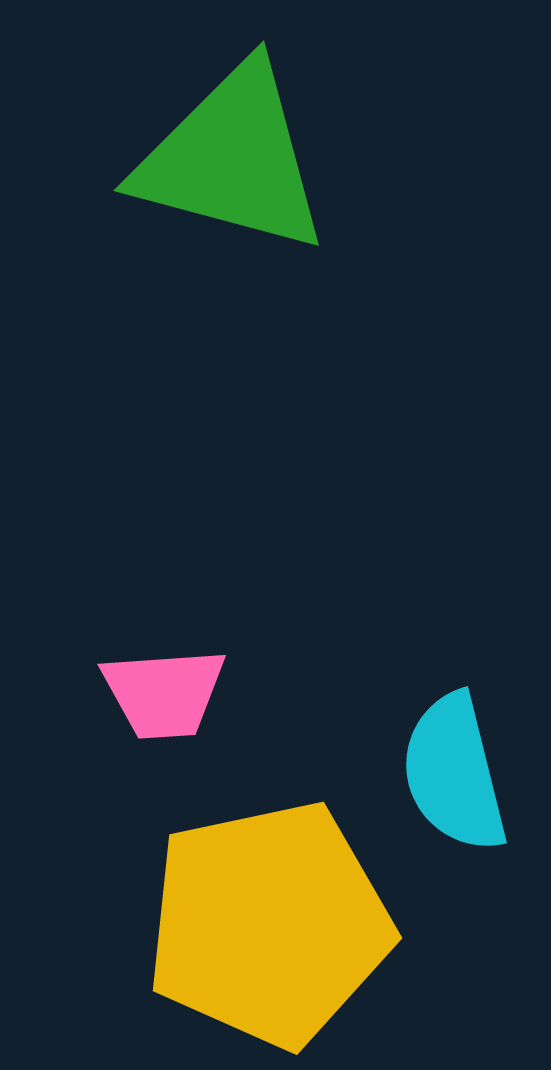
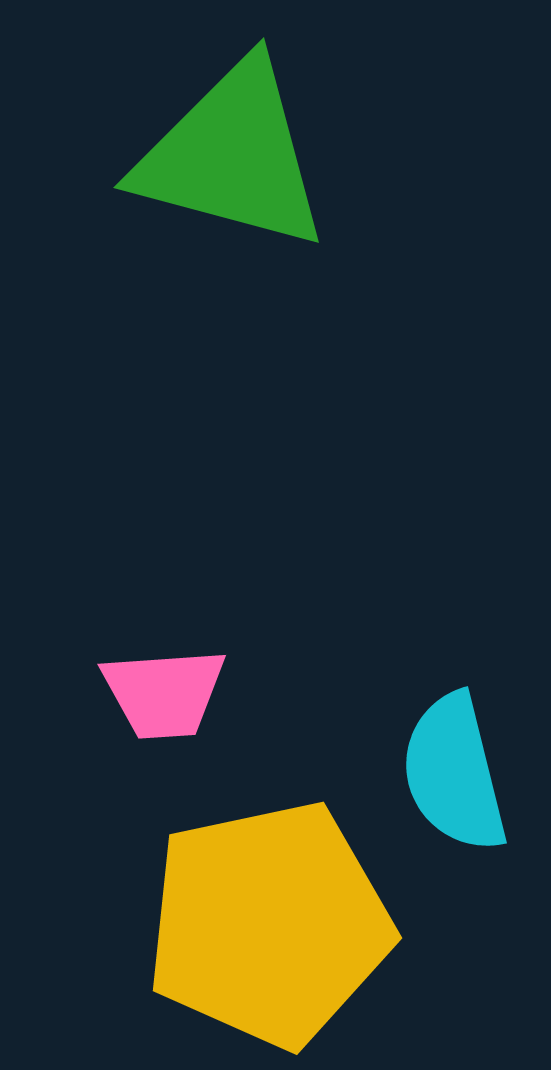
green triangle: moved 3 px up
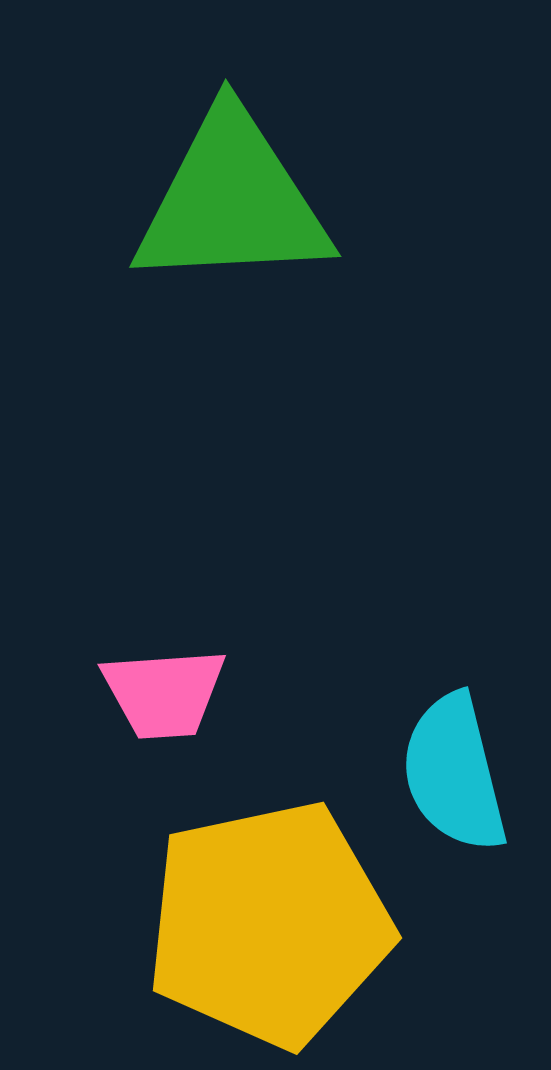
green triangle: moved 45 px down; rotated 18 degrees counterclockwise
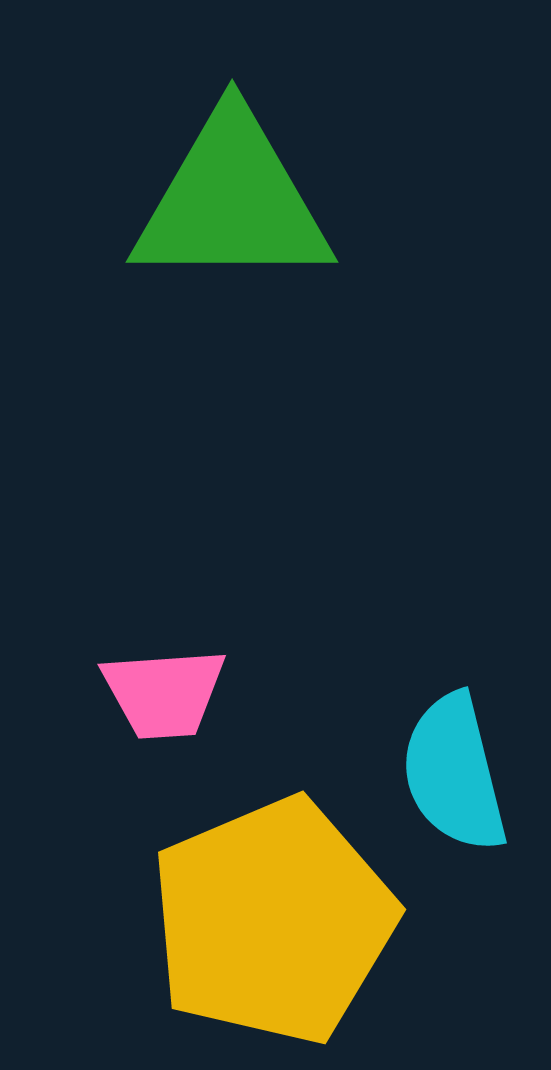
green triangle: rotated 3 degrees clockwise
yellow pentagon: moved 4 px right, 3 px up; rotated 11 degrees counterclockwise
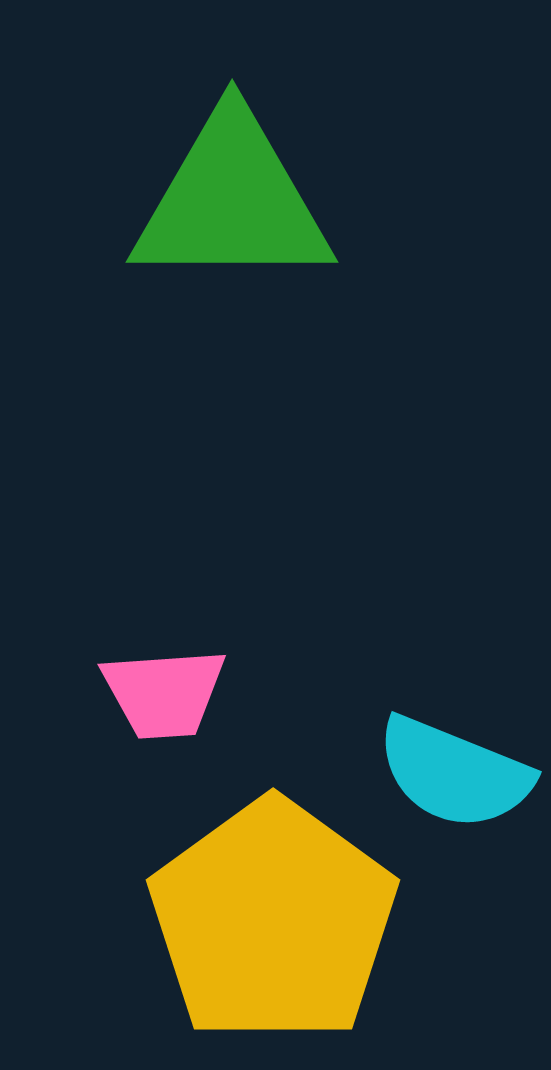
cyan semicircle: rotated 54 degrees counterclockwise
yellow pentagon: rotated 13 degrees counterclockwise
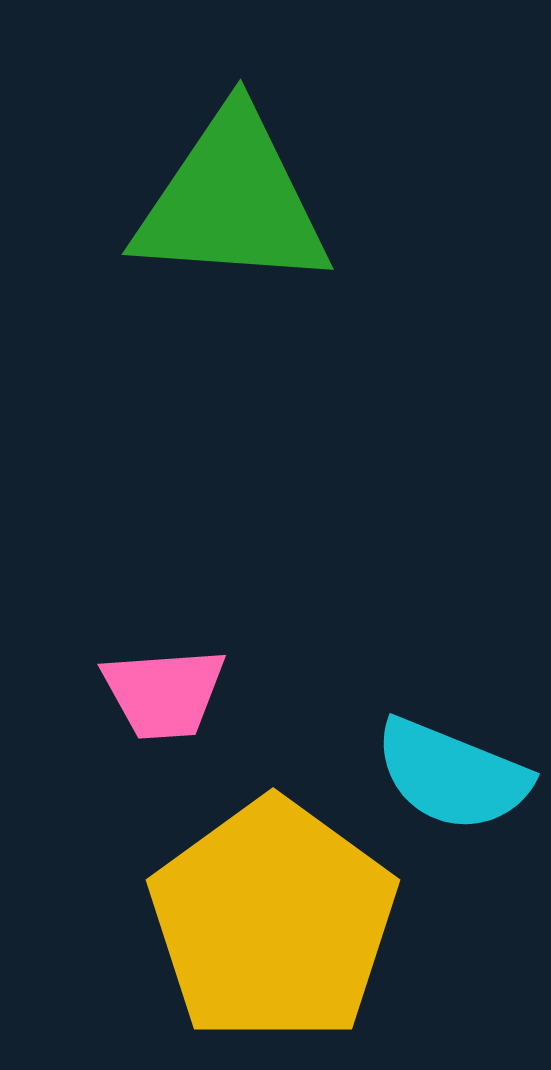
green triangle: rotated 4 degrees clockwise
cyan semicircle: moved 2 px left, 2 px down
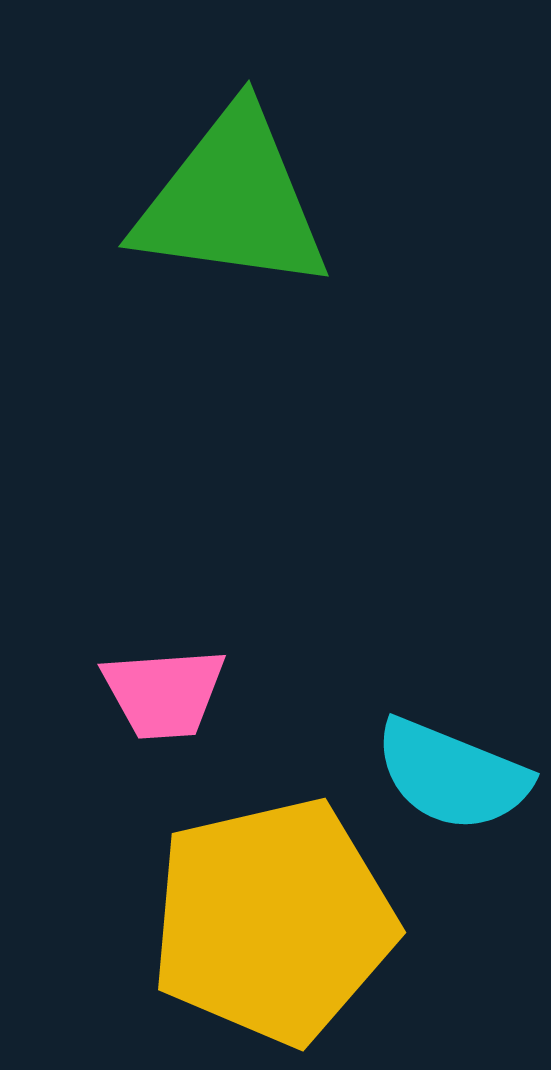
green triangle: rotated 4 degrees clockwise
yellow pentagon: rotated 23 degrees clockwise
